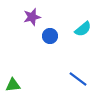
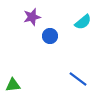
cyan semicircle: moved 7 px up
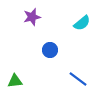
cyan semicircle: moved 1 px left, 1 px down
blue circle: moved 14 px down
green triangle: moved 2 px right, 4 px up
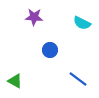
purple star: moved 2 px right; rotated 18 degrees clockwise
cyan semicircle: rotated 66 degrees clockwise
green triangle: rotated 35 degrees clockwise
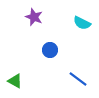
purple star: rotated 18 degrees clockwise
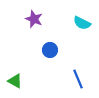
purple star: moved 2 px down
blue line: rotated 30 degrees clockwise
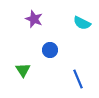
green triangle: moved 8 px right, 11 px up; rotated 28 degrees clockwise
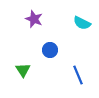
blue line: moved 4 px up
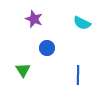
blue circle: moved 3 px left, 2 px up
blue line: rotated 24 degrees clockwise
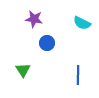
purple star: rotated 12 degrees counterclockwise
blue circle: moved 5 px up
